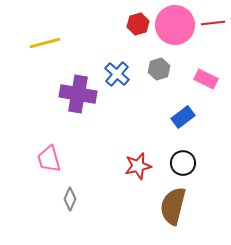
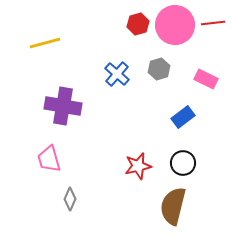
purple cross: moved 15 px left, 12 px down
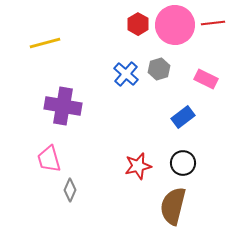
red hexagon: rotated 15 degrees counterclockwise
blue cross: moved 9 px right
gray diamond: moved 9 px up
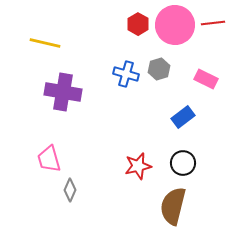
yellow line: rotated 28 degrees clockwise
blue cross: rotated 25 degrees counterclockwise
purple cross: moved 14 px up
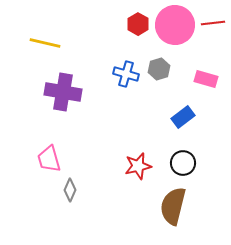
pink rectangle: rotated 10 degrees counterclockwise
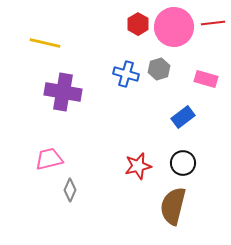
pink circle: moved 1 px left, 2 px down
pink trapezoid: rotated 92 degrees clockwise
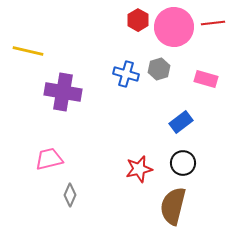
red hexagon: moved 4 px up
yellow line: moved 17 px left, 8 px down
blue rectangle: moved 2 px left, 5 px down
red star: moved 1 px right, 3 px down
gray diamond: moved 5 px down
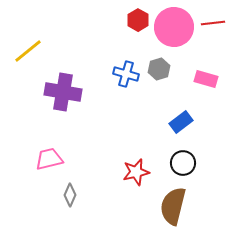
yellow line: rotated 52 degrees counterclockwise
red star: moved 3 px left, 3 px down
